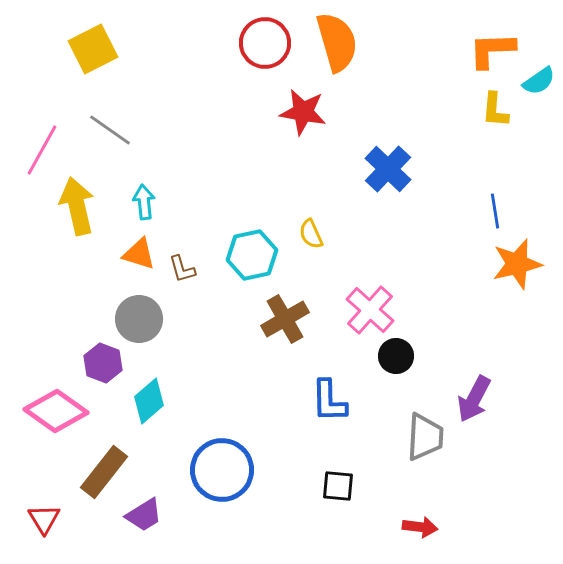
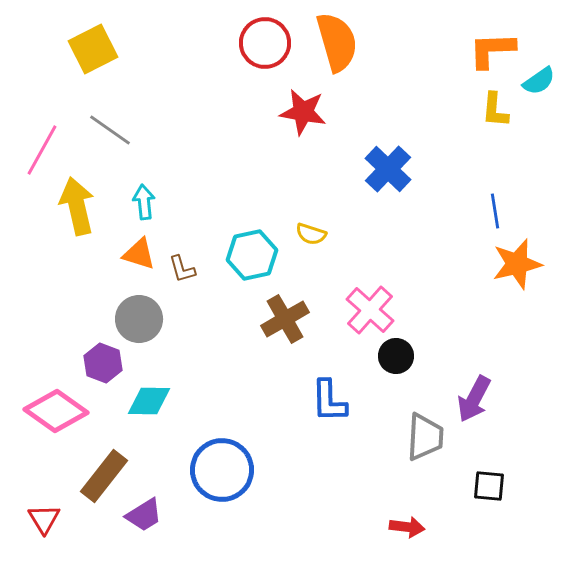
yellow semicircle: rotated 48 degrees counterclockwise
cyan diamond: rotated 42 degrees clockwise
brown rectangle: moved 4 px down
black square: moved 151 px right
red arrow: moved 13 px left
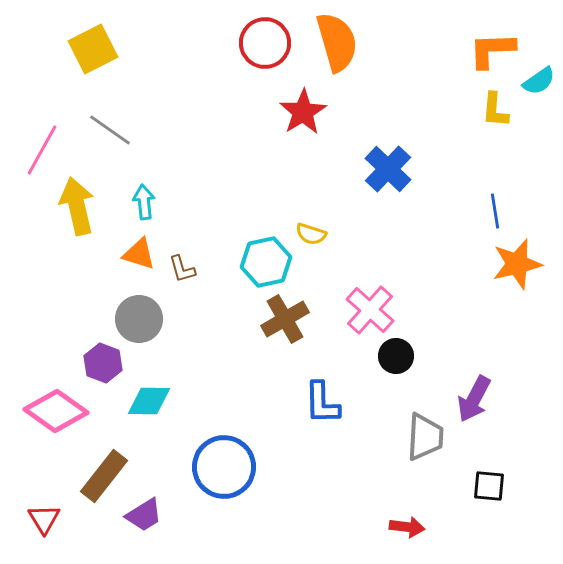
red star: rotated 30 degrees clockwise
cyan hexagon: moved 14 px right, 7 px down
blue L-shape: moved 7 px left, 2 px down
blue circle: moved 2 px right, 3 px up
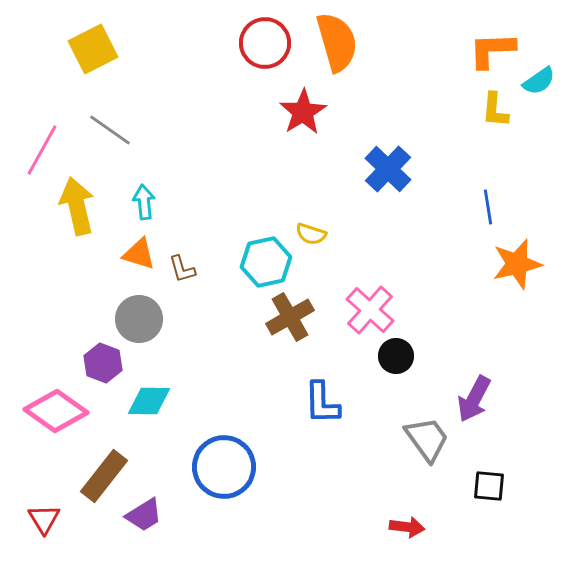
blue line: moved 7 px left, 4 px up
brown cross: moved 5 px right, 2 px up
gray trapezoid: moved 2 px right, 2 px down; rotated 39 degrees counterclockwise
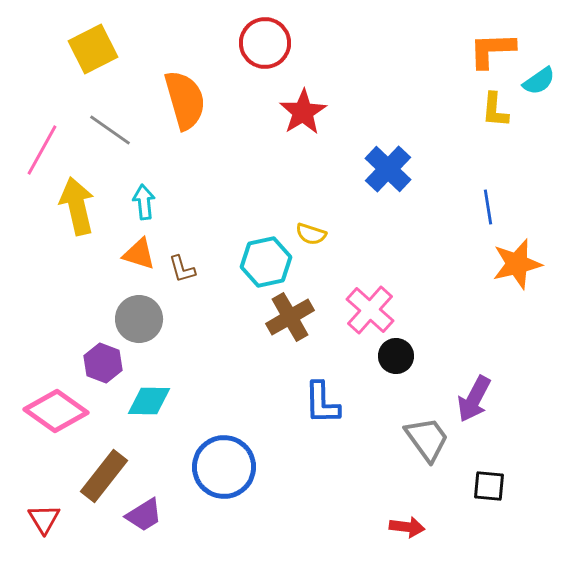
orange semicircle: moved 152 px left, 58 px down
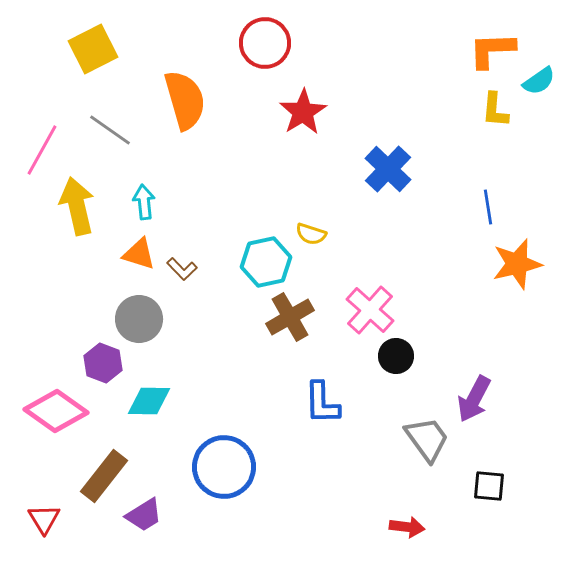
brown L-shape: rotated 28 degrees counterclockwise
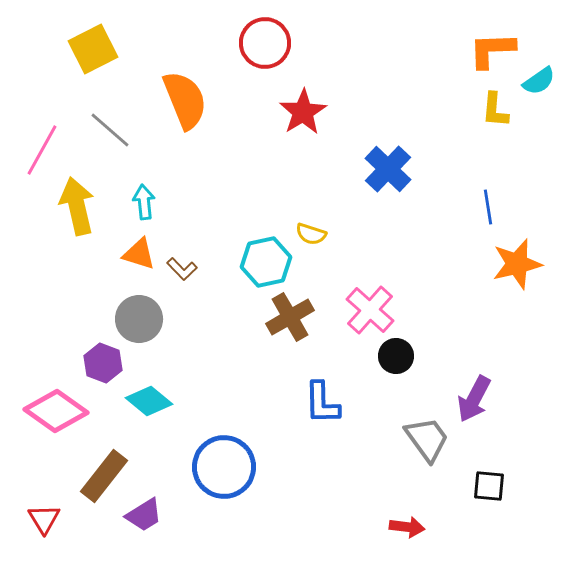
orange semicircle: rotated 6 degrees counterclockwise
gray line: rotated 6 degrees clockwise
cyan diamond: rotated 39 degrees clockwise
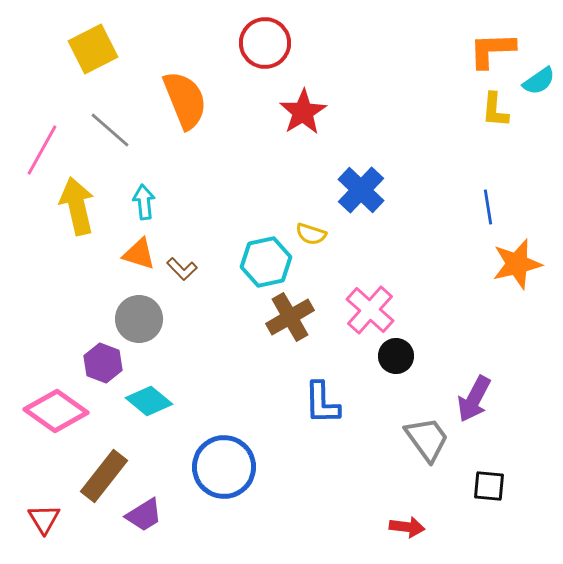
blue cross: moved 27 px left, 21 px down
